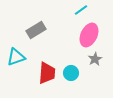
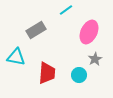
cyan line: moved 15 px left
pink ellipse: moved 3 px up
cyan triangle: rotated 30 degrees clockwise
cyan circle: moved 8 px right, 2 px down
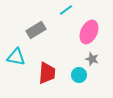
gray star: moved 3 px left; rotated 24 degrees counterclockwise
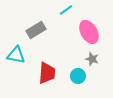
pink ellipse: rotated 55 degrees counterclockwise
cyan triangle: moved 2 px up
cyan circle: moved 1 px left, 1 px down
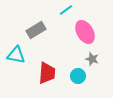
pink ellipse: moved 4 px left
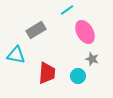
cyan line: moved 1 px right
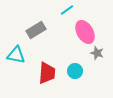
gray star: moved 5 px right, 6 px up
cyan circle: moved 3 px left, 5 px up
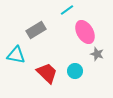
gray star: moved 1 px down
red trapezoid: rotated 50 degrees counterclockwise
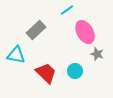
gray rectangle: rotated 12 degrees counterclockwise
red trapezoid: moved 1 px left
